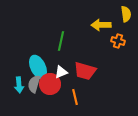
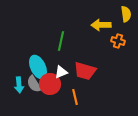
gray semicircle: rotated 48 degrees counterclockwise
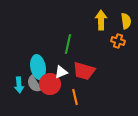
yellow semicircle: moved 7 px down
yellow arrow: moved 5 px up; rotated 90 degrees clockwise
green line: moved 7 px right, 3 px down
cyan ellipse: rotated 15 degrees clockwise
red trapezoid: moved 1 px left
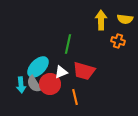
yellow semicircle: moved 1 px left, 2 px up; rotated 105 degrees clockwise
cyan ellipse: rotated 55 degrees clockwise
cyan arrow: moved 2 px right
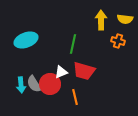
green line: moved 5 px right
cyan ellipse: moved 12 px left, 27 px up; rotated 25 degrees clockwise
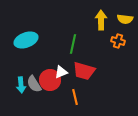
red circle: moved 4 px up
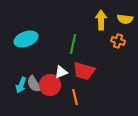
cyan ellipse: moved 1 px up
red circle: moved 5 px down
cyan arrow: rotated 28 degrees clockwise
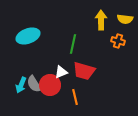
cyan ellipse: moved 2 px right, 3 px up
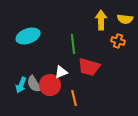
green line: rotated 18 degrees counterclockwise
red trapezoid: moved 5 px right, 4 px up
orange line: moved 1 px left, 1 px down
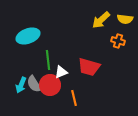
yellow arrow: rotated 132 degrees counterclockwise
green line: moved 25 px left, 16 px down
